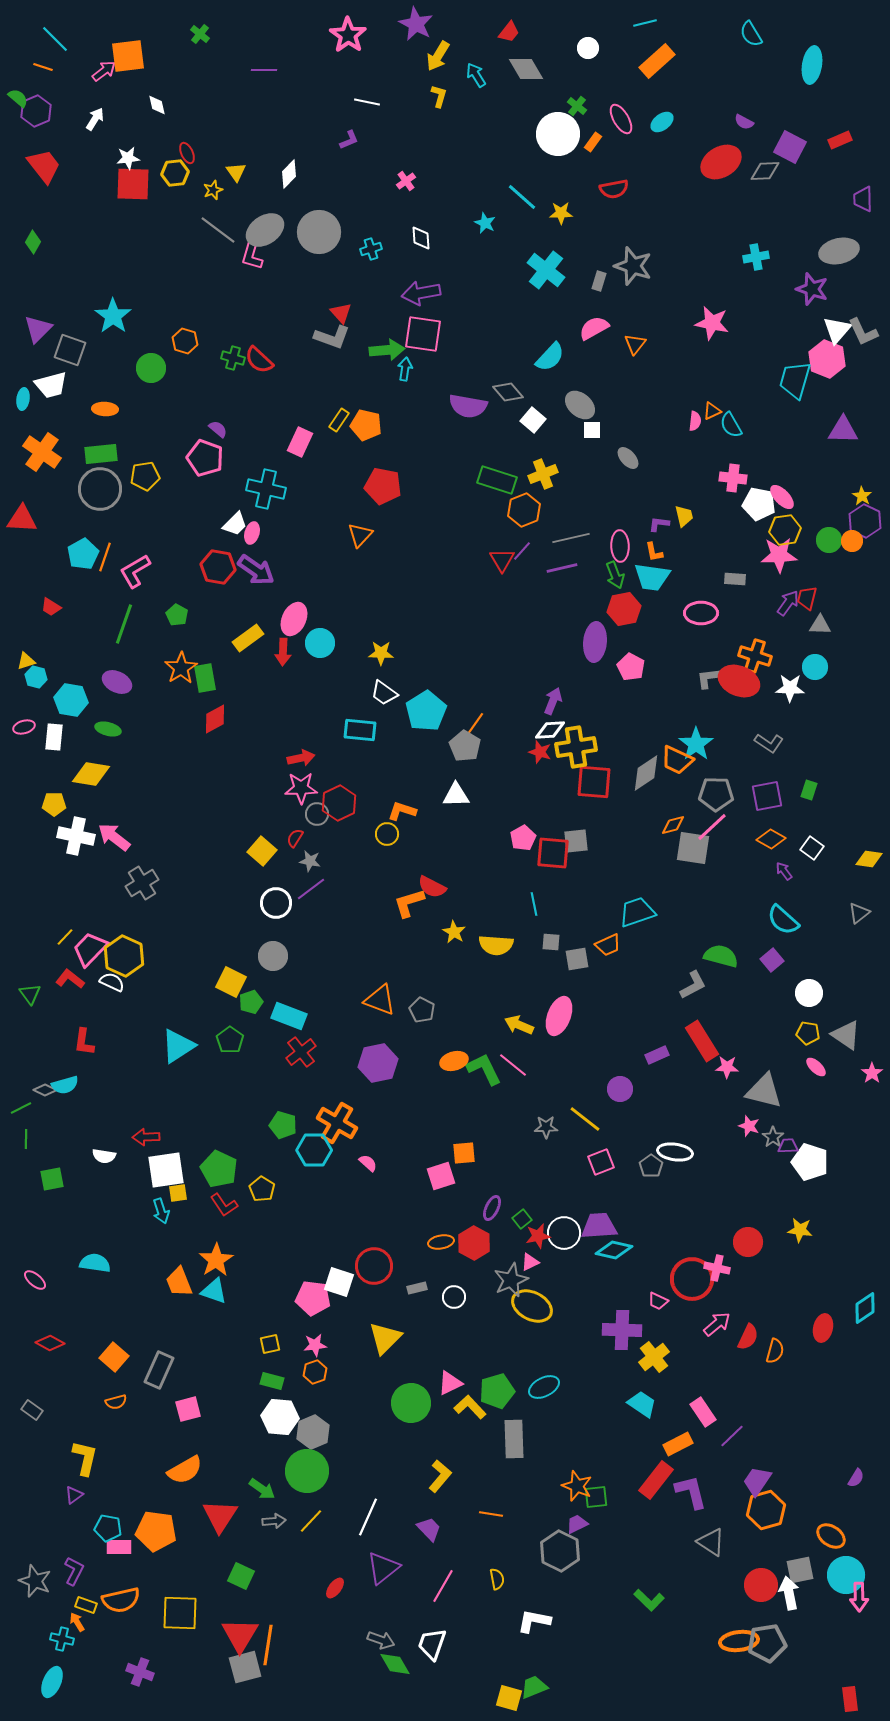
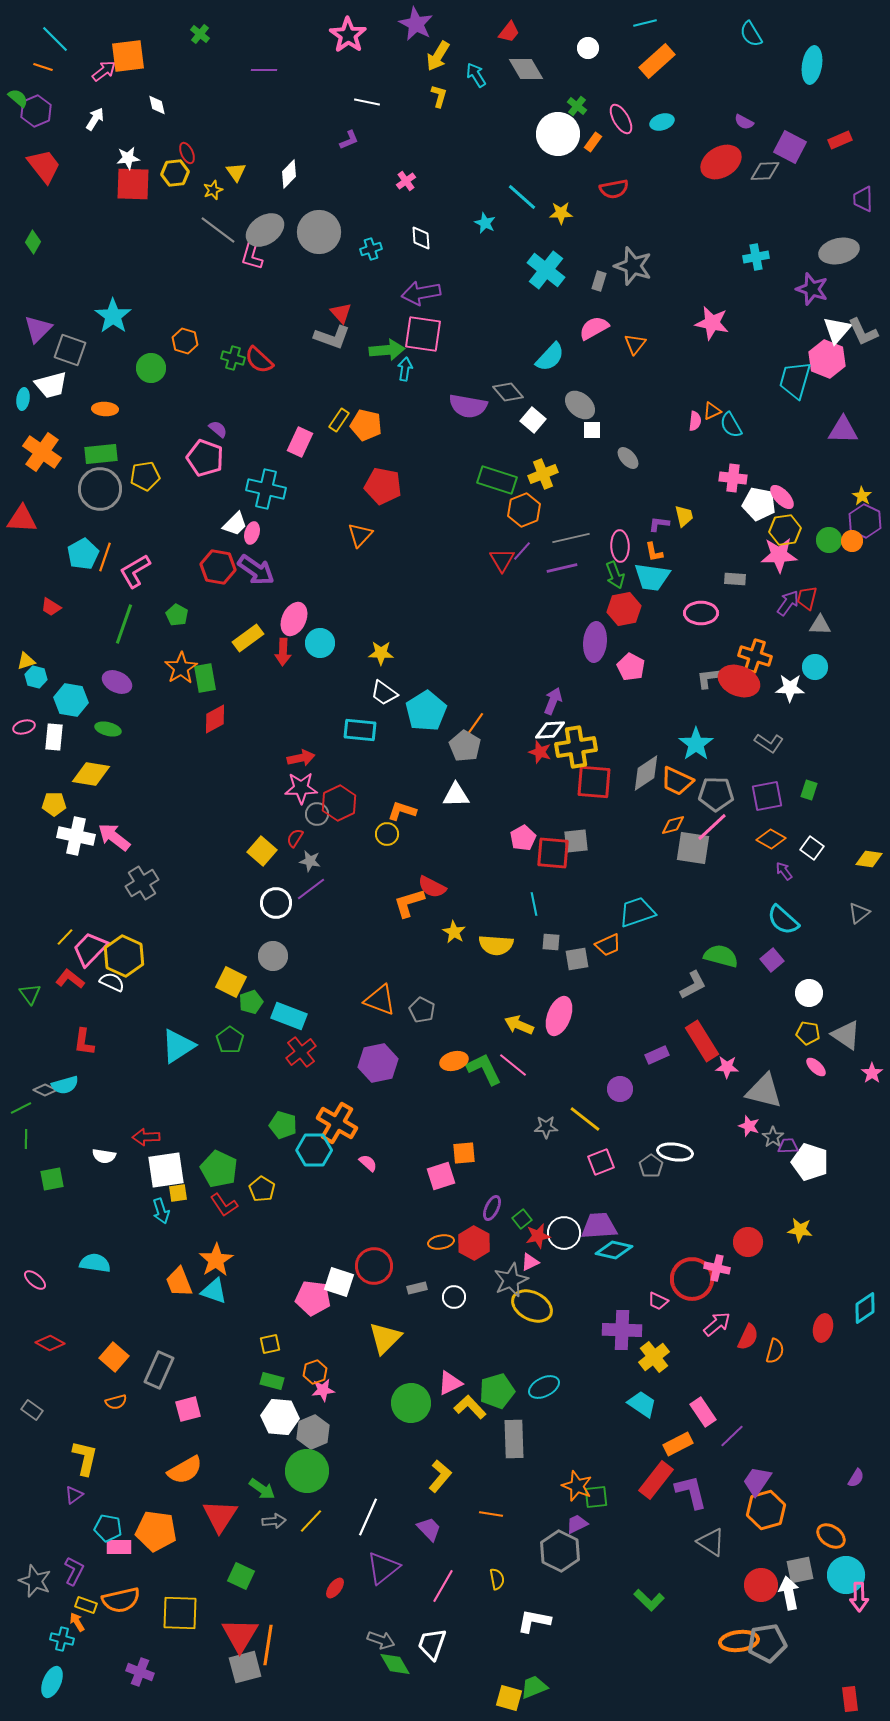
cyan ellipse at (662, 122): rotated 20 degrees clockwise
orange trapezoid at (677, 760): moved 21 px down
pink star at (315, 1345): moved 8 px right, 45 px down
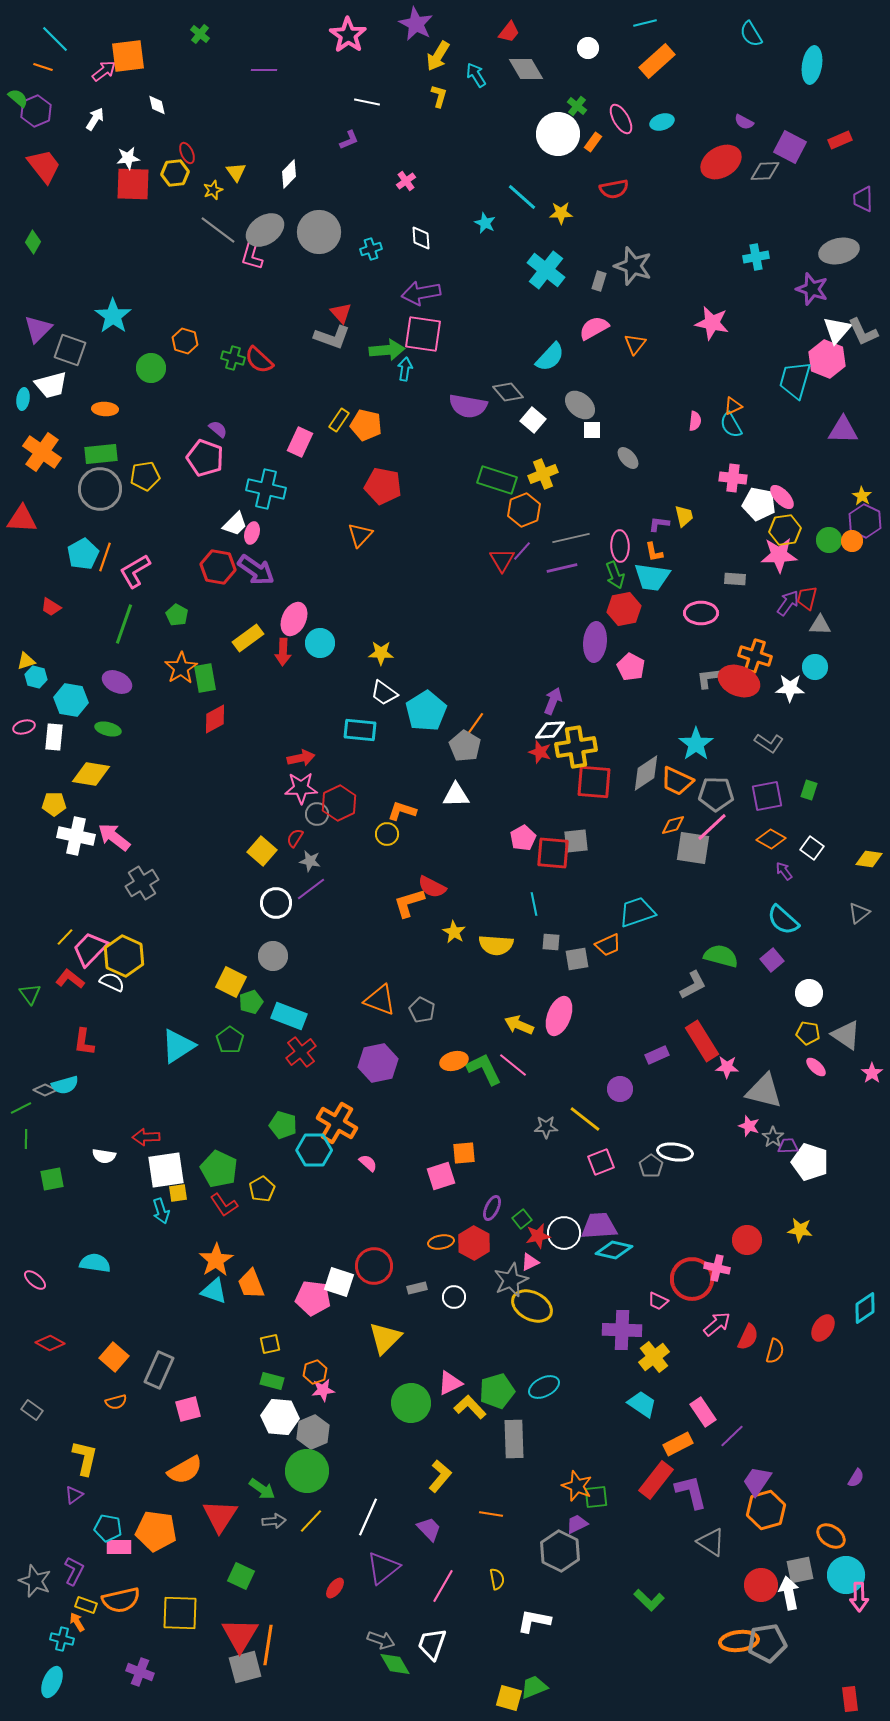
orange triangle at (712, 411): moved 21 px right, 5 px up
yellow pentagon at (262, 1189): rotated 10 degrees clockwise
red circle at (748, 1242): moved 1 px left, 2 px up
orange trapezoid at (179, 1282): moved 72 px right, 2 px down
red ellipse at (823, 1328): rotated 20 degrees clockwise
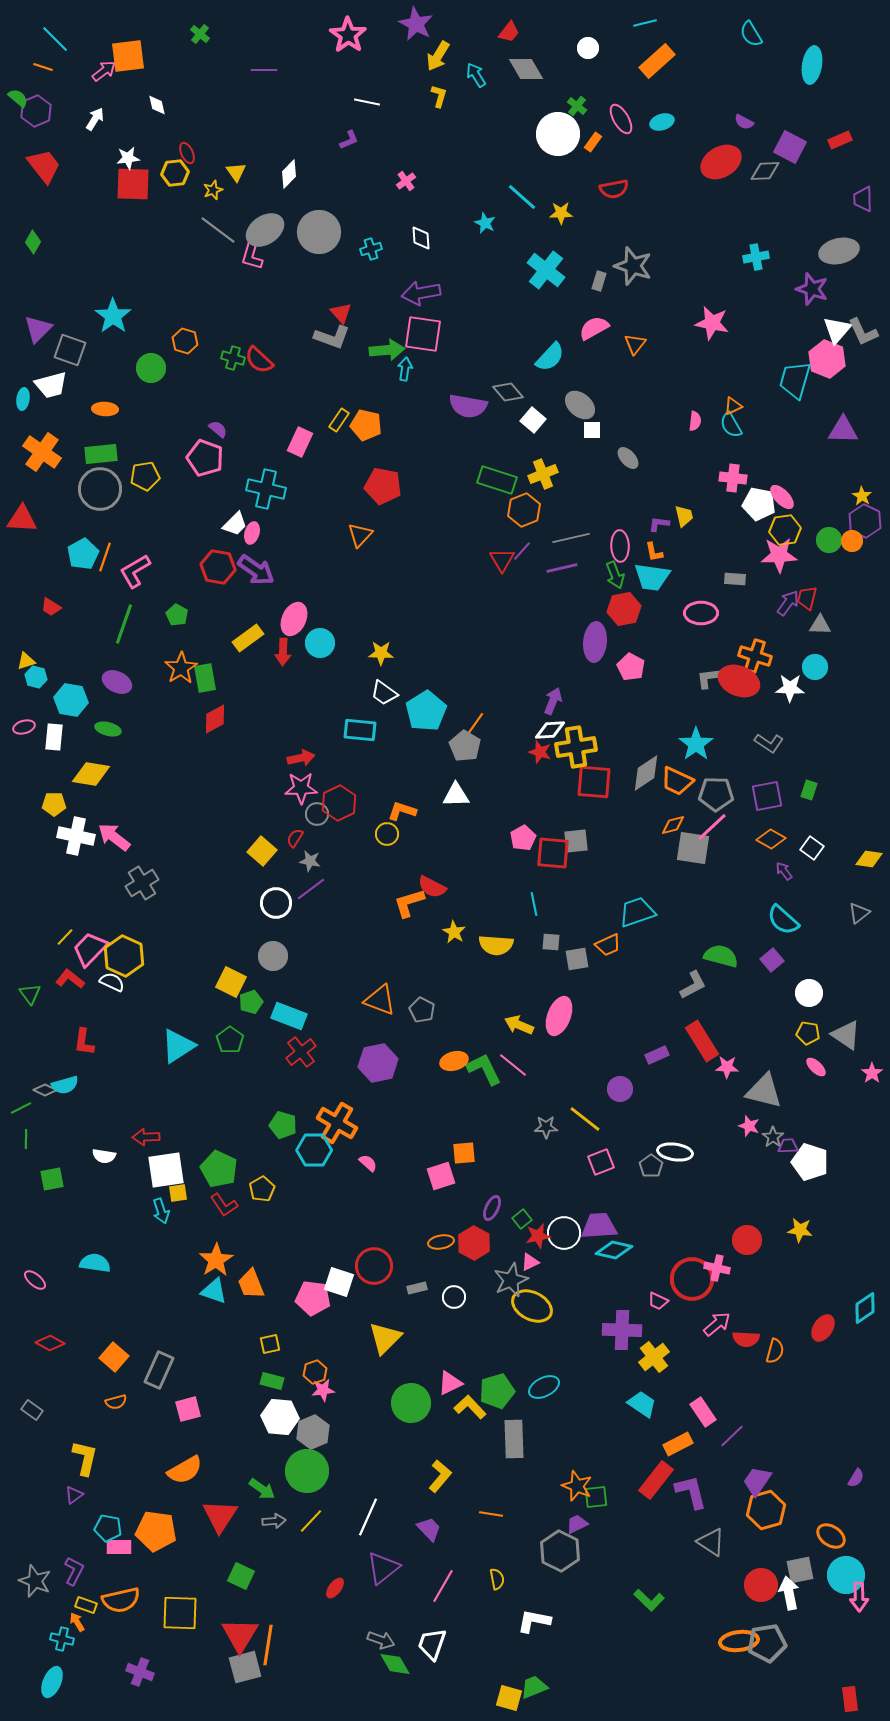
red semicircle at (748, 1337): moved 2 px left, 2 px down; rotated 68 degrees clockwise
